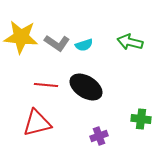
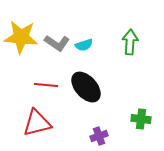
green arrow: rotated 80 degrees clockwise
black ellipse: rotated 16 degrees clockwise
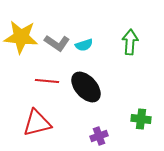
red line: moved 1 px right, 4 px up
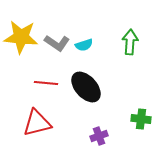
red line: moved 1 px left, 2 px down
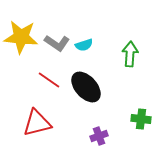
green arrow: moved 12 px down
red line: moved 3 px right, 3 px up; rotated 30 degrees clockwise
